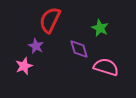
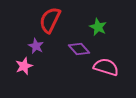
green star: moved 2 px left, 1 px up
purple diamond: rotated 25 degrees counterclockwise
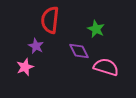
red semicircle: rotated 20 degrees counterclockwise
green star: moved 2 px left, 2 px down
purple diamond: moved 2 px down; rotated 15 degrees clockwise
pink star: moved 1 px right, 1 px down
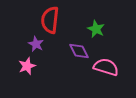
purple star: moved 2 px up
pink star: moved 2 px right, 1 px up
